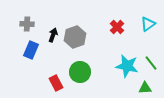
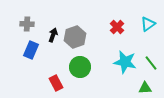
cyan star: moved 2 px left, 4 px up
green circle: moved 5 px up
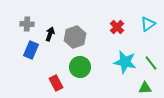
black arrow: moved 3 px left, 1 px up
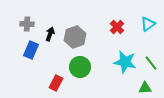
red rectangle: rotated 56 degrees clockwise
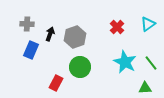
cyan star: rotated 15 degrees clockwise
